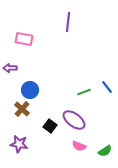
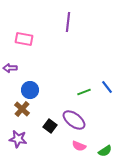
purple star: moved 1 px left, 5 px up
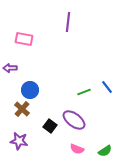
purple star: moved 1 px right, 2 px down
pink semicircle: moved 2 px left, 3 px down
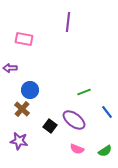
blue line: moved 25 px down
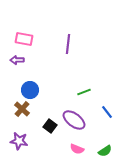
purple line: moved 22 px down
purple arrow: moved 7 px right, 8 px up
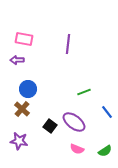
blue circle: moved 2 px left, 1 px up
purple ellipse: moved 2 px down
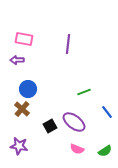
black square: rotated 24 degrees clockwise
purple star: moved 5 px down
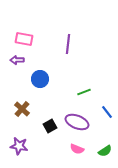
blue circle: moved 12 px right, 10 px up
purple ellipse: moved 3 px right; rotated 15 degrees counterclockwise
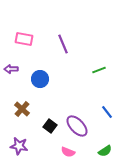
purple line: moved 5 px left; rotated 30 degrees counterclockwise
purple arrow: moved 6 px left, 9 px down
green line: moved 15 px right, 22 px up
purple ellipse: moved 4 px down; rotated 25 degrees clockwise
black square: rotated 24 degrees counterclockwise
pink semicircle: moved 9 px left, 3 px down
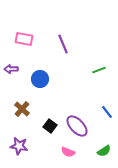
green semicircle: moved 1 px left
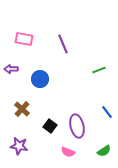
purple ellipse: rotated 30 degrees clockwise
